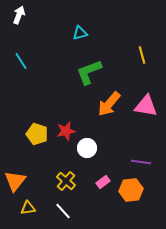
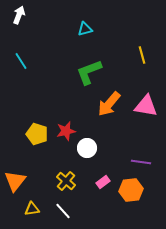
cyan triangle: moved 5 px right, 4 px up
yellow triangle: moved 4 px right, 1 px down
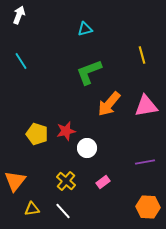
pink triangle: rotated 20 degrees counterclockwise
purple line: moved 4 px right; rotated 18 degrees counterclockwise
orange hexagon: moved 17 px right, 17 px down; rotated 10 degrees clockwise
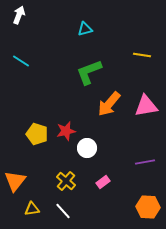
yellow line: rotated 66 degrees counterclockwise
cyan line: rotated 24 degrees counterclockwise
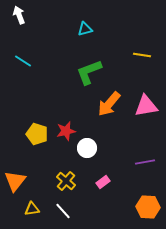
white arrow: rotated 42 degrees counterclockwise
cyan line: moved 2 px right
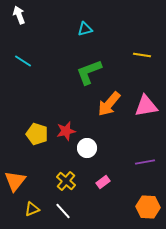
yellow triangle: rotated 14 degrees counterclockwise
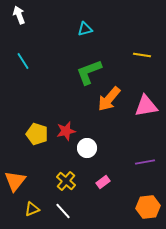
cyan line: rotated 24 degrees clockwise
orange arrow: moved 5 px up
orange hexagon: rotated 10 degrees counterclockwise
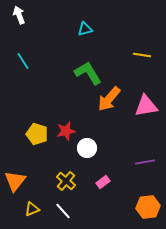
green L-shape: moved 1 px left, 1 px down; rotated 80 degrees clockwise
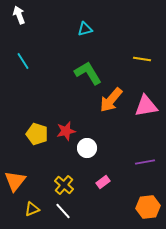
yellow line: moved 4 px down
orange arrow: moved 2 px right, 1 px down
yellow cross: moved 2 px left, 4 px down
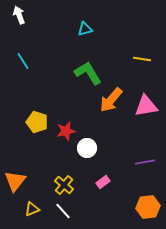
yellow pentagon: moved 12 px up
